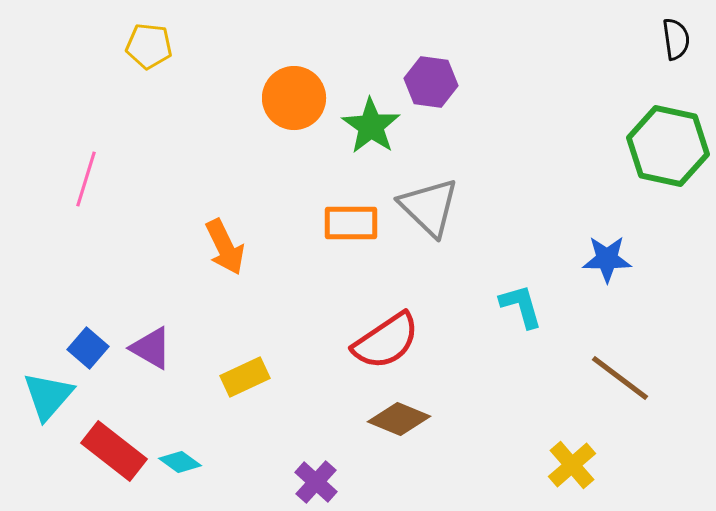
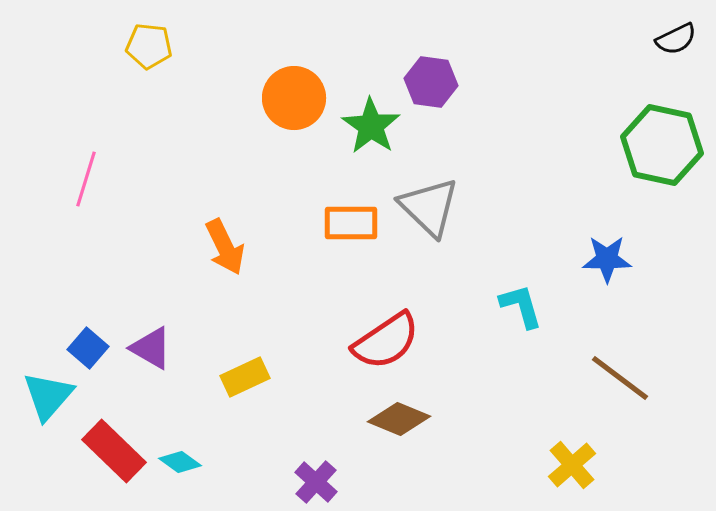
black semicircle: rotated 72 degrees clockwise
green hexagon: moved 6 px left, 1 px up
red rectangle: rotated 6 degrees clockwise
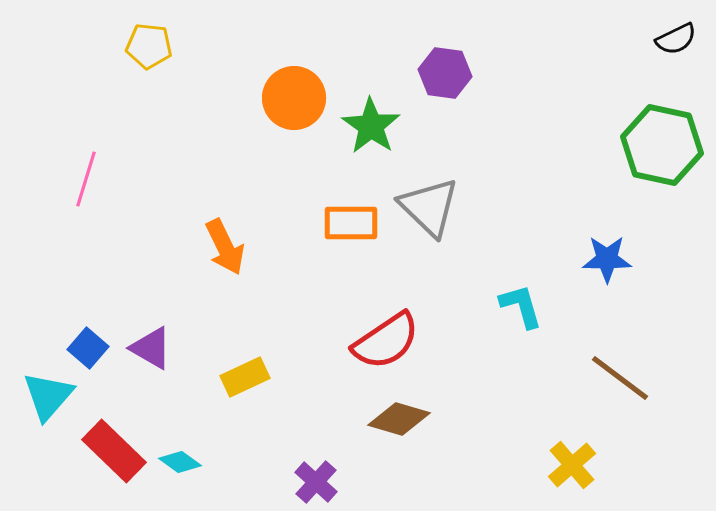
purple hexagon: moved 14 px right, 9 px up
brown diamond: rotated 6 degrees counterclockwise
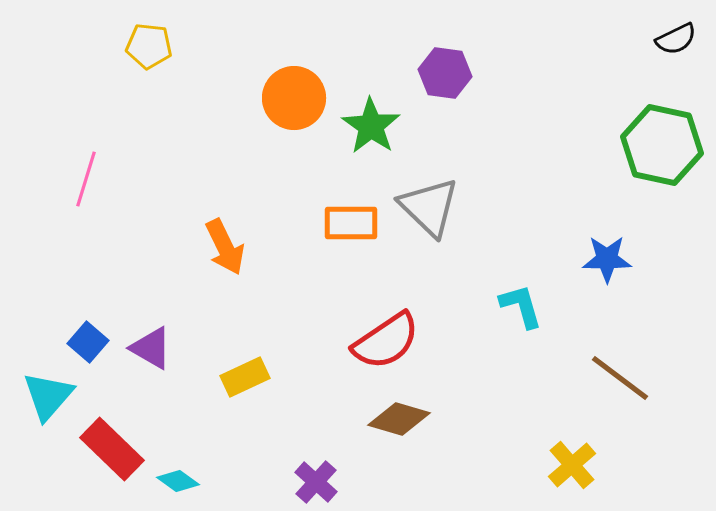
blue square: moved 6 px up
red rectangle: moved 2 px left, 2 px up
cyan diamond: moved 2 px left, 19 px down
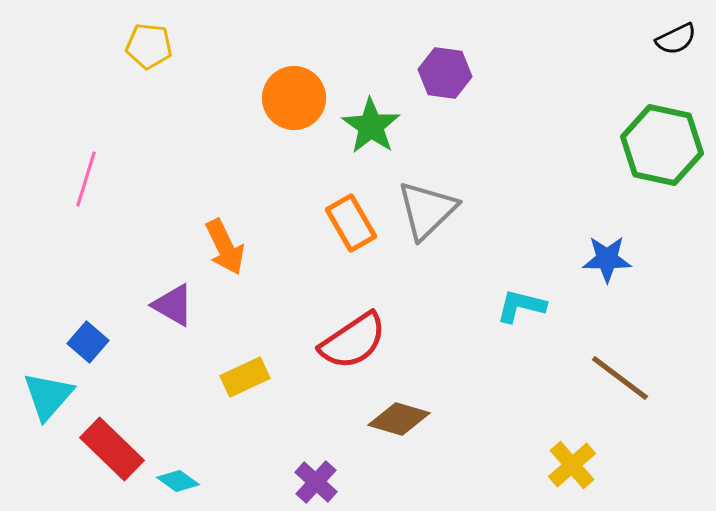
gray triangle: moved 2 px left, 3 px down; rotated 32 degrees clockwise
orange rectangle: rotated 60 degrees clockwise
cyan L-shape: rotated 60 degrees counterclockwise
red semicircle: moved 33 px left
purple triangle: moved 22 px right, 43 px up
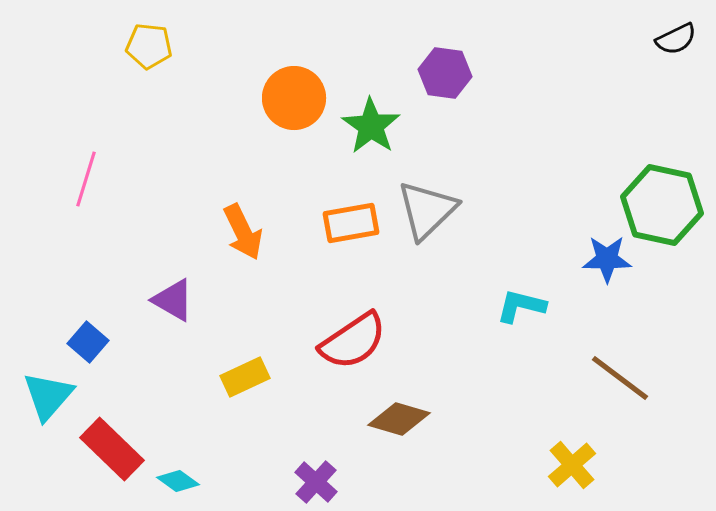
green hexagon: moved 60 px down
orange rectangle: rotated 70 degrees counterclockwise
orange arrow: moved 18 px right, 15 px up
purple triangle: moved 5 px up
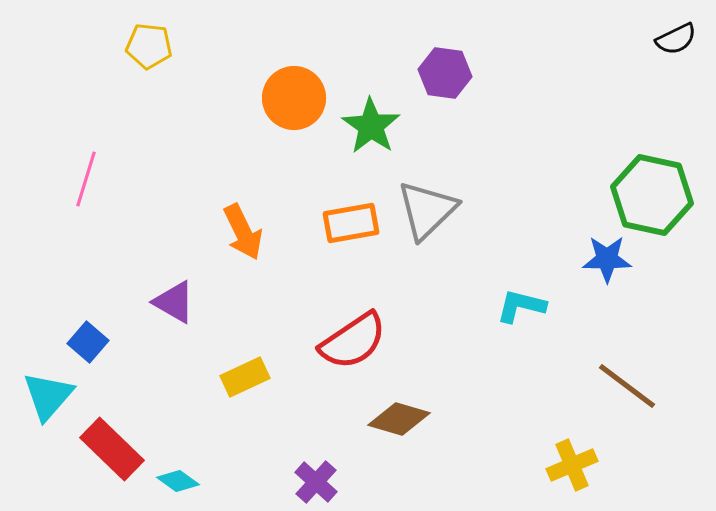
green hexagon: moved 10 px left, 10 px up
purple triangle: moved 1 px right, 2 px down
brown line: moved 7 px right, 8 px down
yellow cross: rotated 18 degrees clockwise
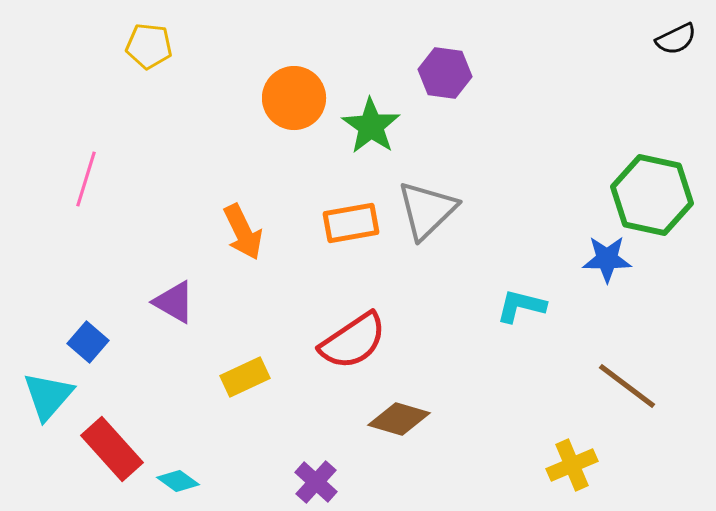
red rectangle: rotated 4 degrees clockwise
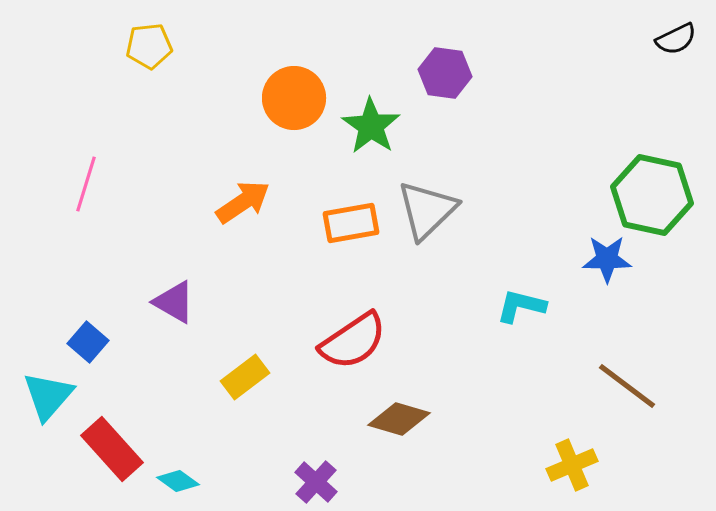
yellow pentagon: rotated 12 degrees counterclockwise
pink line: moved 5 px down
orange arrow: moved 30 px up; rotated 98 degrees counterclockwise
yellow rectangle: rotated 12 degrees counterclockwise
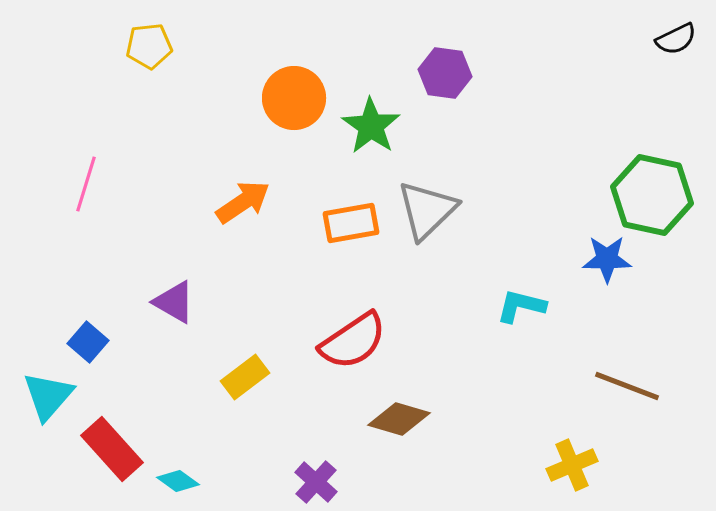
brown line: rotated 16 degrees counterclockwise
